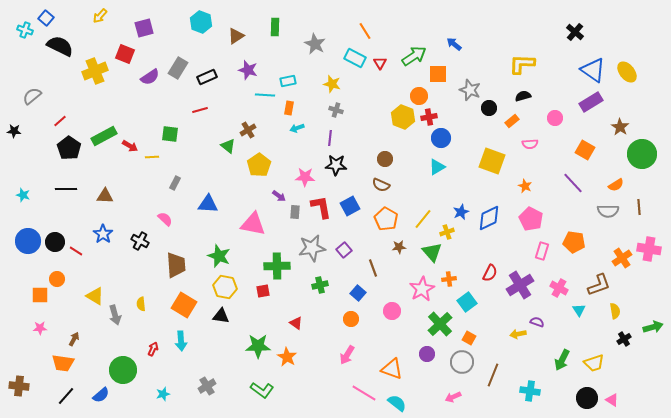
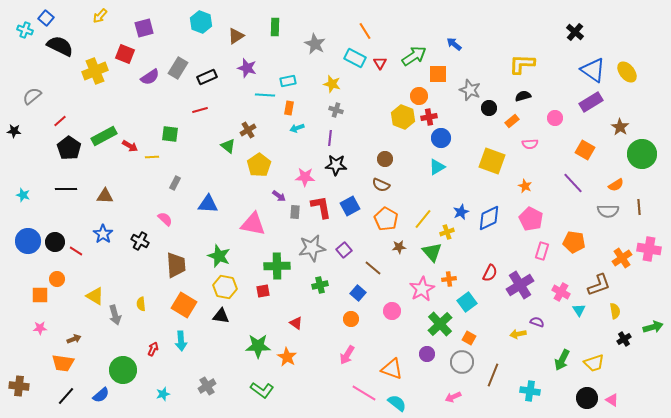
purple star at (248, 70): moved 1 px left, 2 px up
brown line at (373, 268): rotated 30 degrees counterclockwise
pink cross at (559, 288): moved 2 px right, 4 px down
brown arrow at (74, 339): rotated 40 degrees clockwise
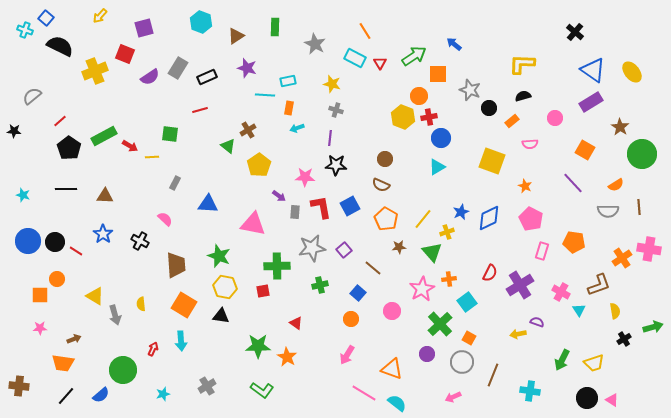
yellow ellipse at (627, 72): moved 5 px right
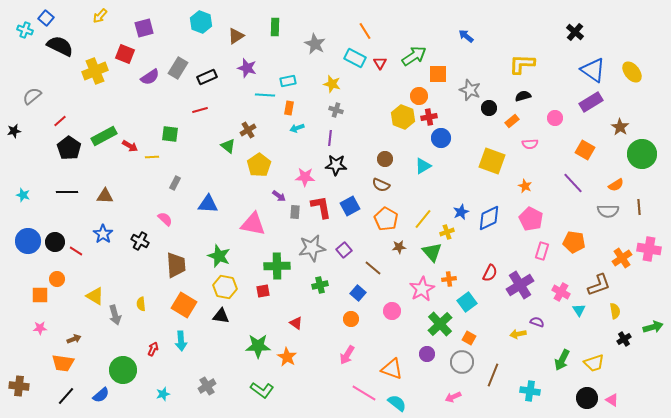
blue arrow at (454, 44): moved 12 px right, 8 px up
black star at (14, 131): rotated 16 degrees counterclockwise
cyan triangle at (437, 167): moved 14 px left, 1 px up
black line at (66, 189): moved 1 px right, 3 px down
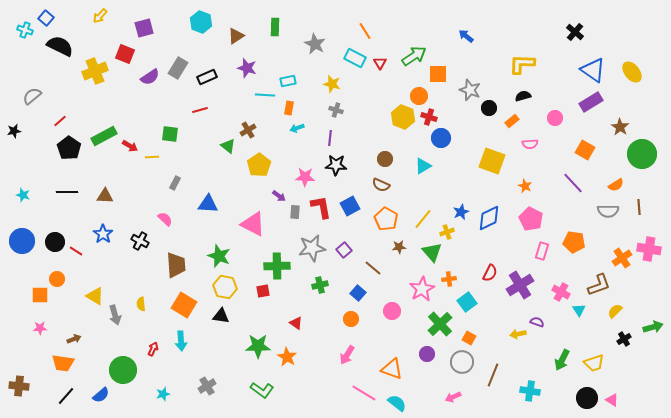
red cross at (429, 117): rotated 28 degrees clockwise
pink triangle at (253, 224): rotated 16 degrees clockwise
blue circle at (28, 241): moved 6 px left
yellow semicircle at (615, 311): rotated 126 degrees counterclockwise
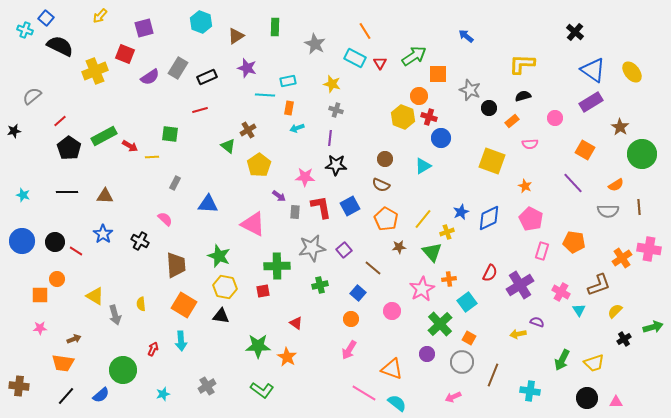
pink arrow at (347, 355): moved 2 px right, 5 px up
pink triangle at (612, 400): moved 4 px right, 2 px down; rotated 32 degrees counterclockwise
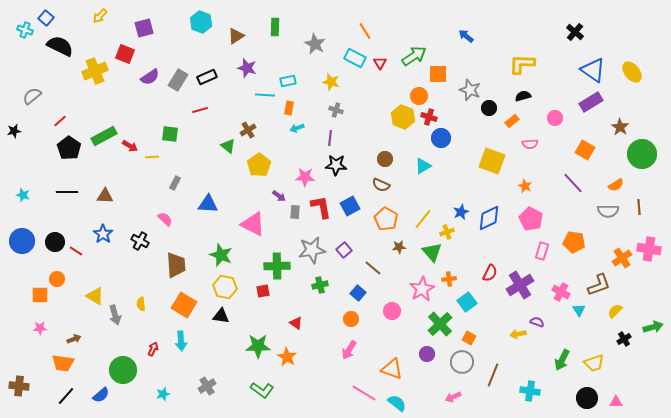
gray rectangle at (178, 68): moved 12 px down
yellow star at (332, 84): moved 1 px left, 2 px up
gray star at (312, 248): moved 2 px down
green star at (219, 256): moved 2 px right, 1 px up
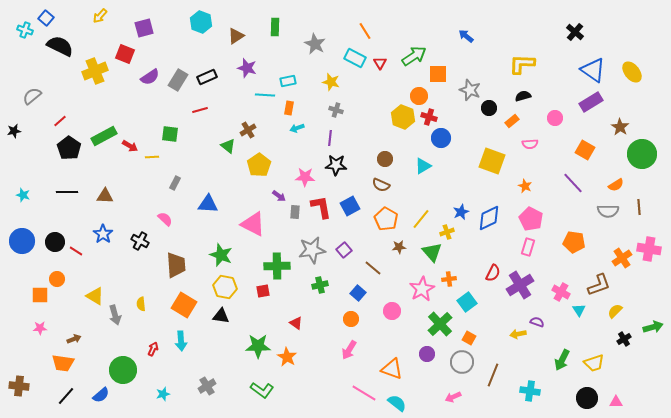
yellow line at (423, 219): moved 2 px left
pink rectangle at (542, 251): moved 14 px left, 4 px up
red semicircle at (490, 273): moved 3 px right
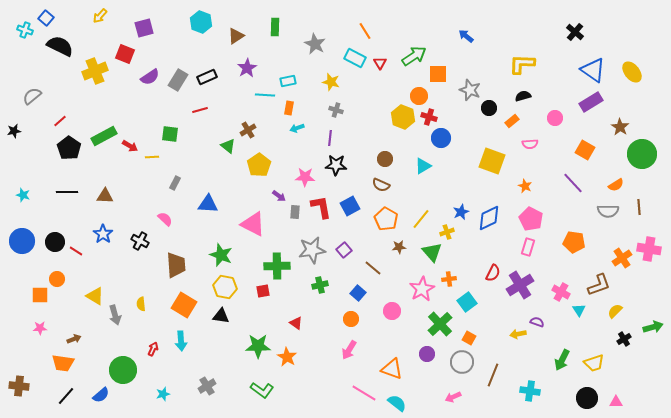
purple star at (247, 68): rotated 24 degrees clockwise
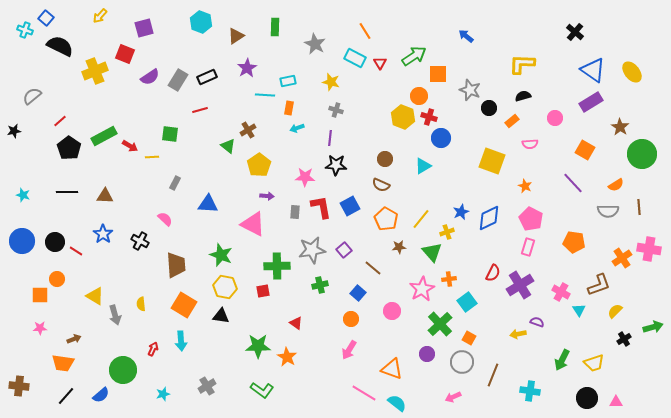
purple arrow at (279, 196): moved 12 px left; rotated 32 degrees counterclockwise
